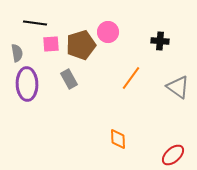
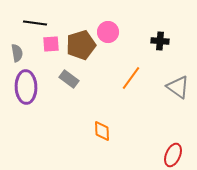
gray rectangle: rotated 24 degrees counterclockwise
purple ellipse: moved 1 px left, 3 px down
orange diamond: moved 16 px left, 8 px up
red ellipse: rotated 25 degrees counterclockwise
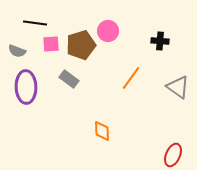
pink circle: moved 1 px up
gray semicircle: moved 2 px up; rotated 120 degrees clockwise
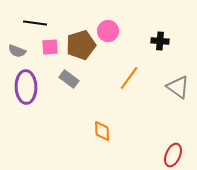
pink square: moved 1 px left, 3 px down
orange line: moved 2 px left
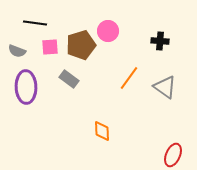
gray triangle: moved 13 px left
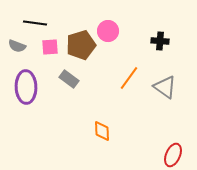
gray semicircle: moved 5 px up
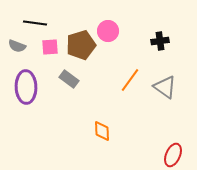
black cross: rotated 12 degrees counterclockwise
orange line: moved 1 px right, 2 px down
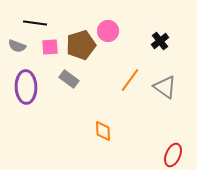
black cross: rotated 30 degrees counterclockwise
orange diamond: moved 1 px right
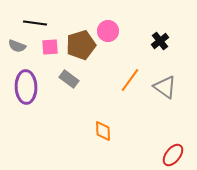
red ellipse: rotated 15 degrees clockwise
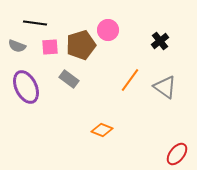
pink circle: moved 1 px up
purple ellipse: rotated 24 degrees counterclockwise
orange diamond: moved 1 px left, 1 px up; rotated 65 degrees counterclockwise
red ellipse: moved 4 px right, 1 px up
